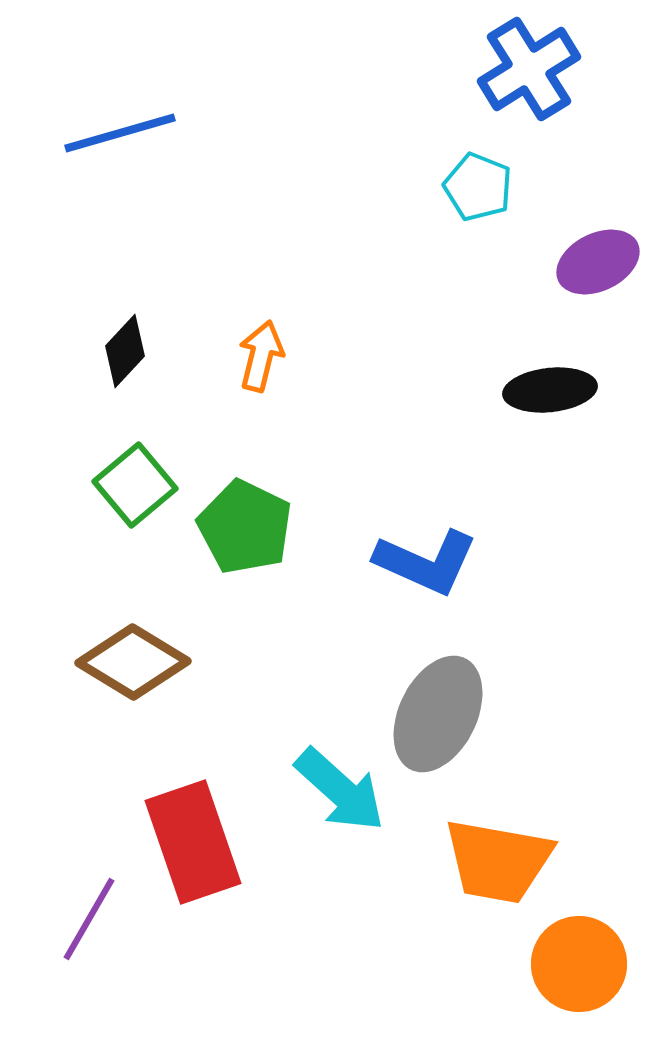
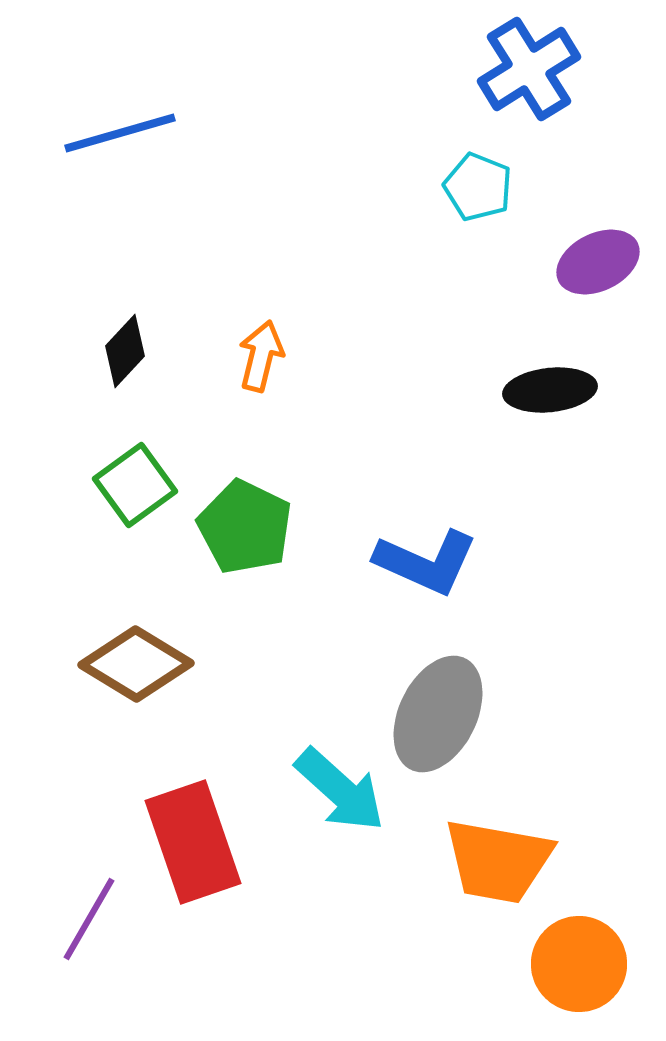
green square: rotated 4 degrees clockwise
brown diamond: moved 3 px right, 2 px down
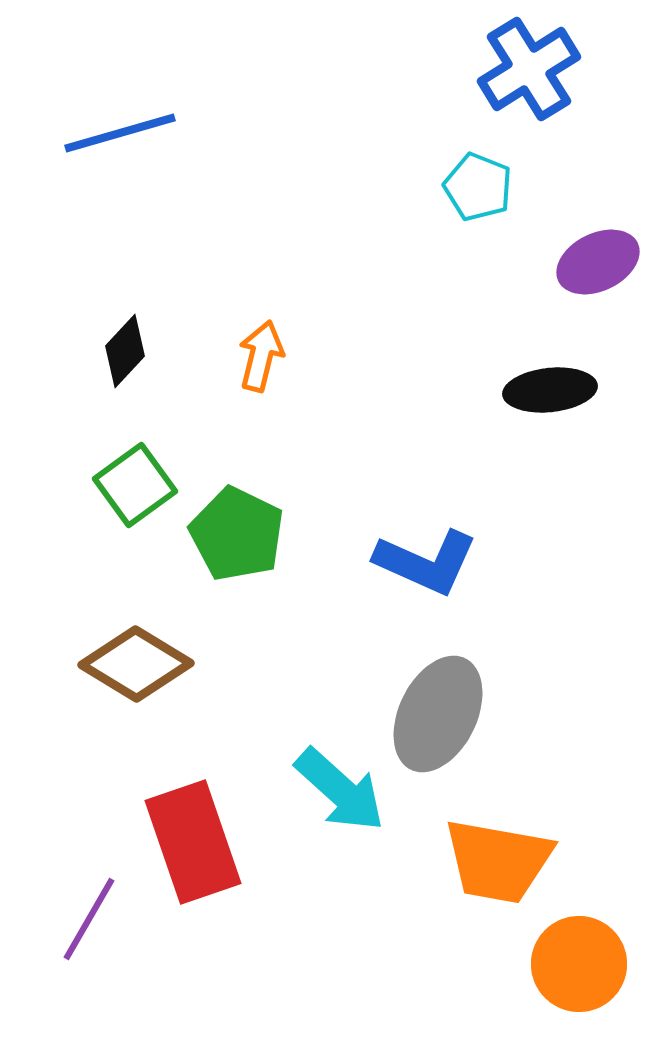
green pentagon: moved 8 px left, 7 px down
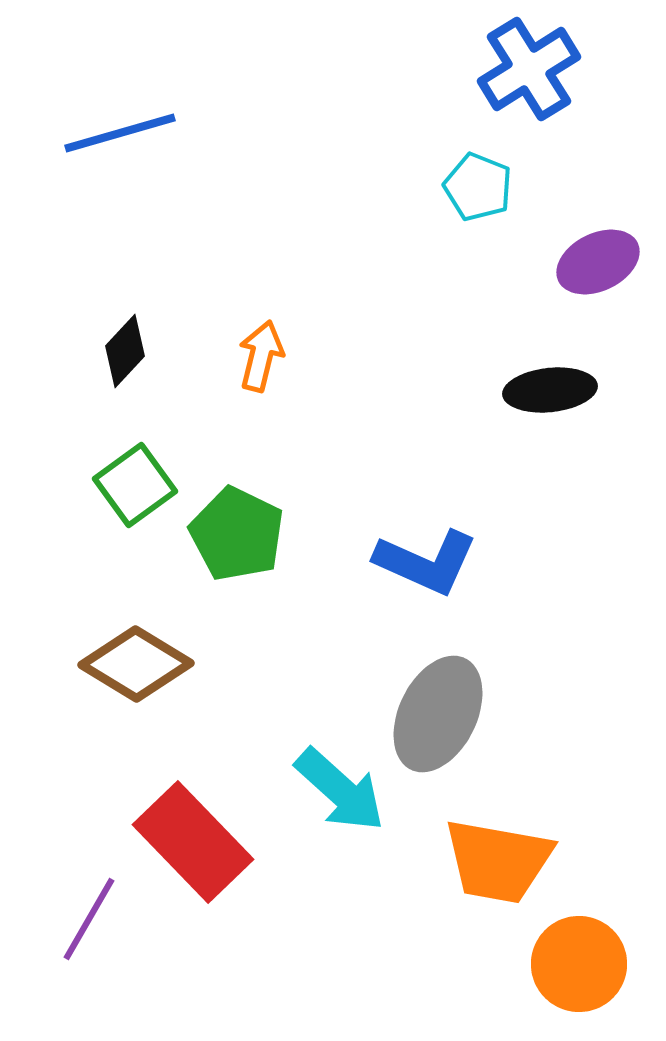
red rectangle: rotated 25 degrees counterclockwise
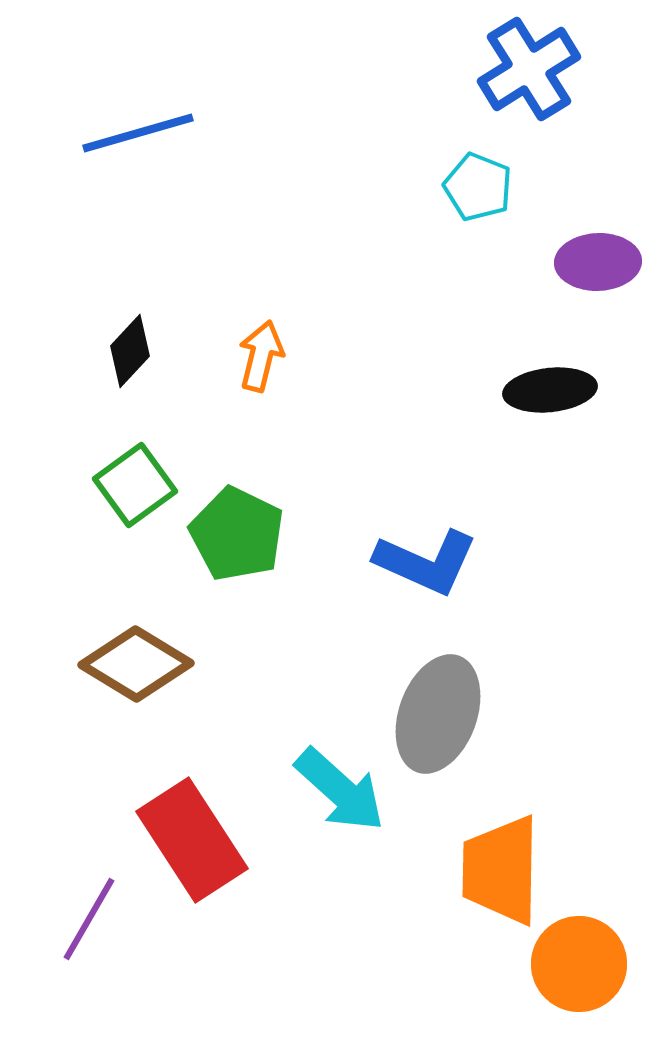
blue line: moved 18 px right
purple ellipse: rotated 24 degrees clockwise
black diamond: moved 5 px right
gray ellipse: rotated 6 degrees counterclockwise
red rectangle: moved 1 px left, 2 px up; rotated 11 degrees clockwise
orange trapezoid: moved 3 px right, 9 px down; rotated 81 degrees clockwise
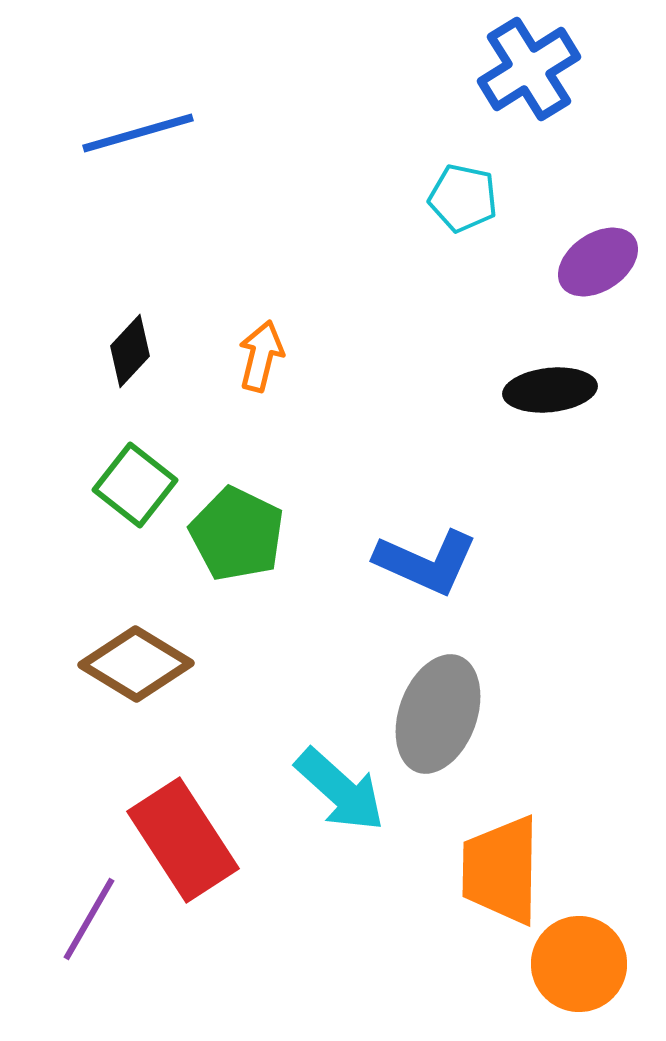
cyan pentagon: moved 15 px left, 11 px down; rotated 10 degrees counterclockwise
purple ellipse: rotated 32 degrees counterclockwise
green square: rotated 16 degrees counterclockwise
red rectangle: moved 9 px left
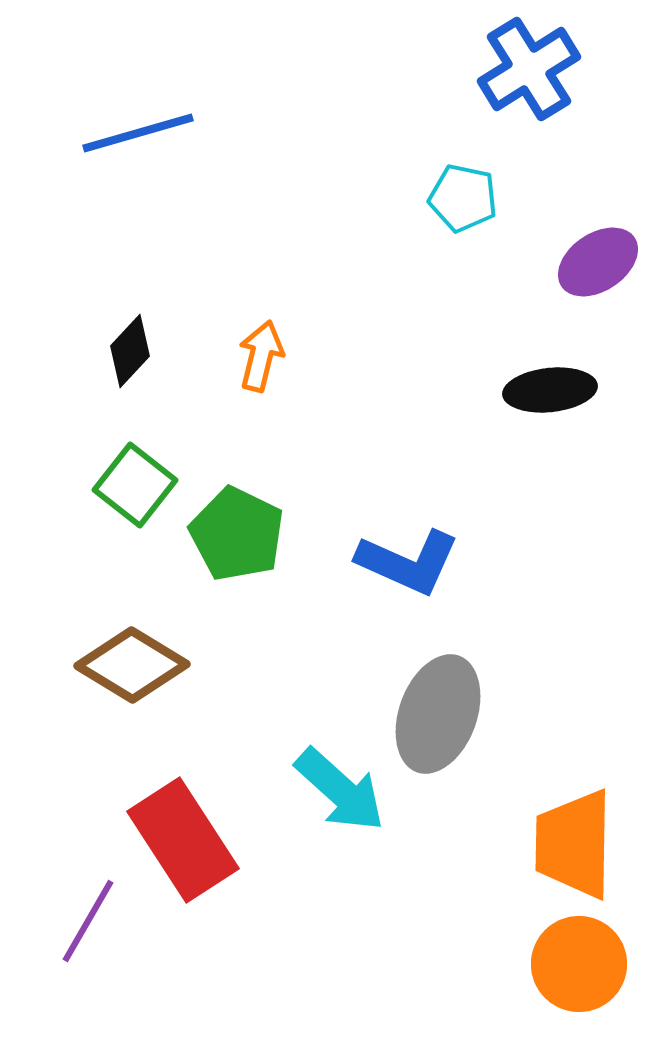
blue L-shape: moved 18 px left
brown diamond: moved 4 px left, 1 px down
orange trapezoid: moved 73 px right, 26 px up
purple line: moved 1 px left, 2 px down
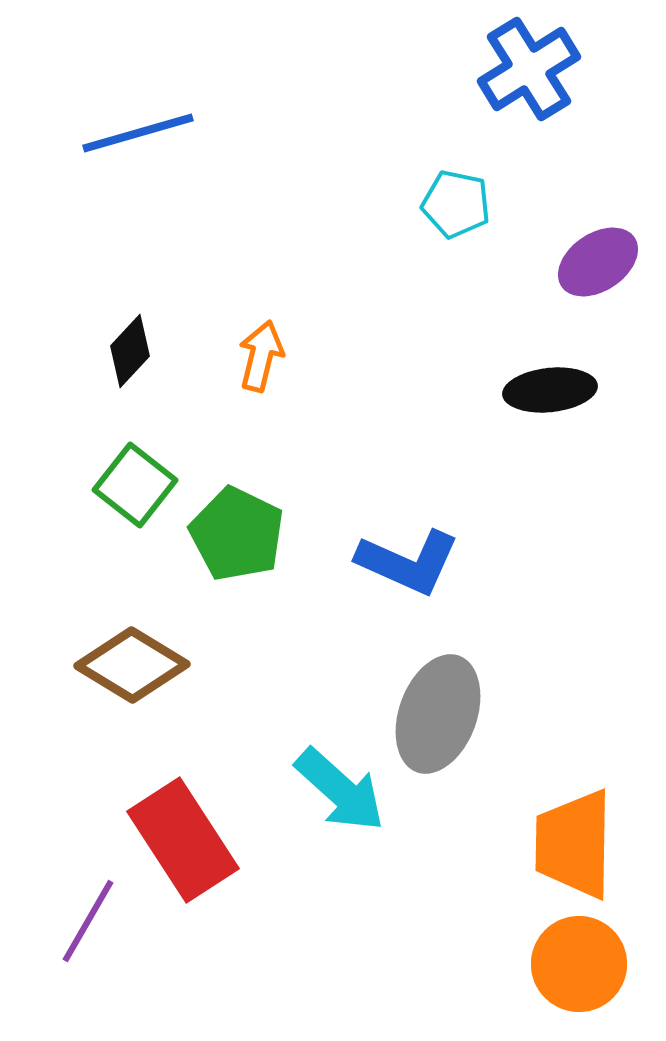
cyan pentagon: moved 7 px left, 6 px down
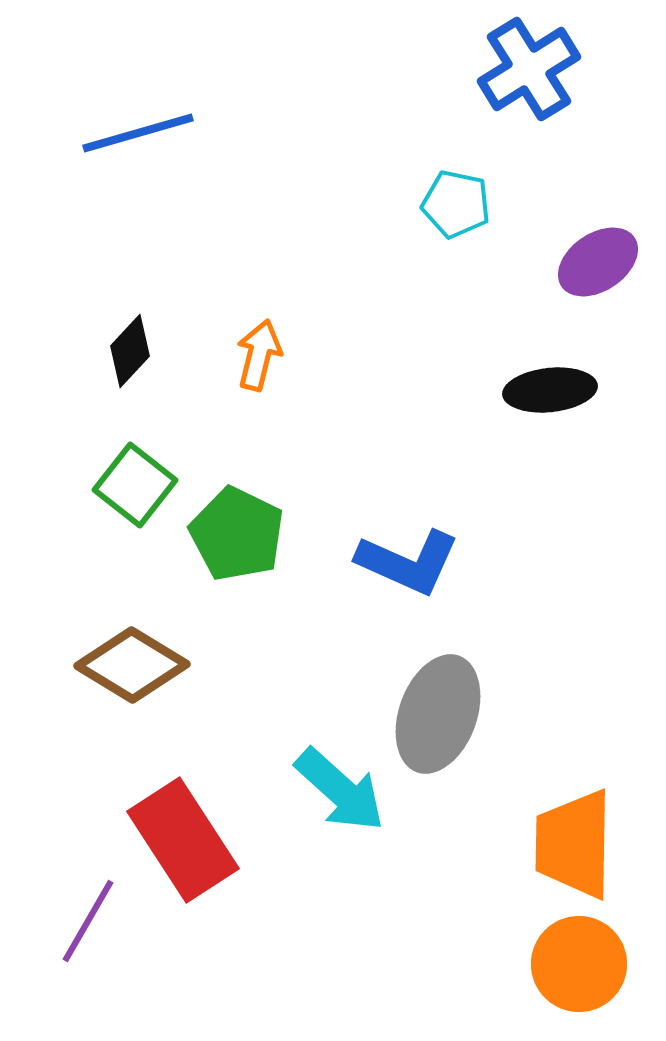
orange arrow: moved 2 px left, 1 px up
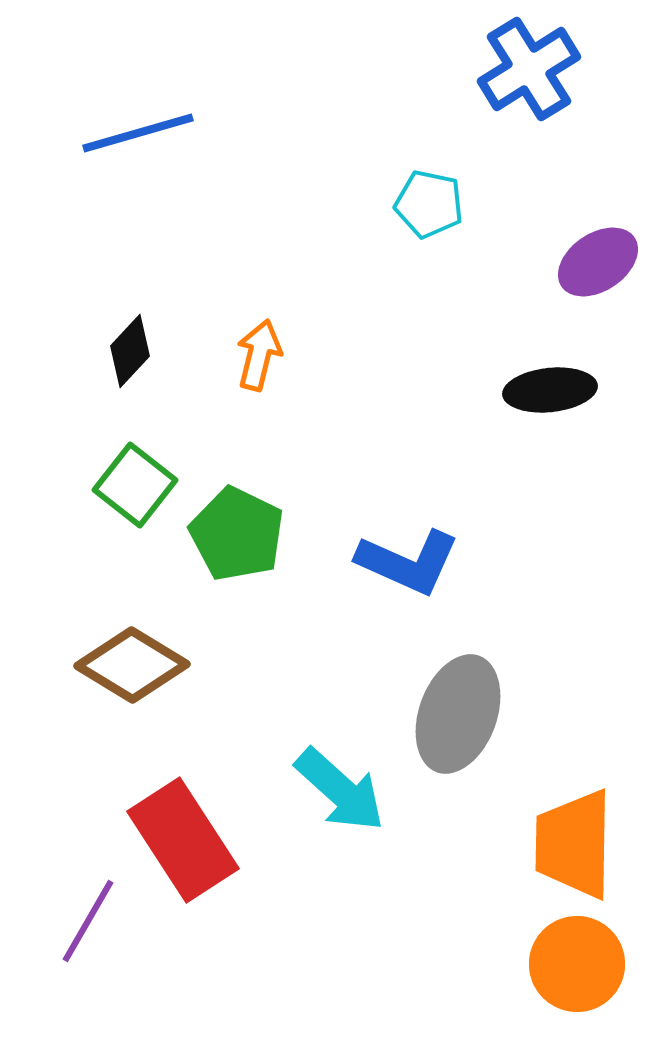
cyan pentagon: moved 27 px left
gray ellipse: moved 20 px right
orange circle: moved 2 px left
